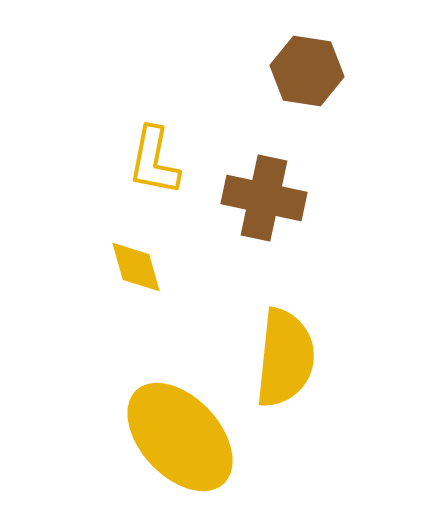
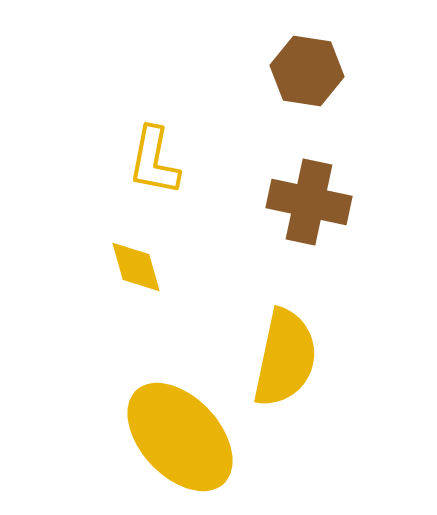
brown cross: moved 45 px right, 4 px down
yellow semicircle: rotated 6 degrees clockwise
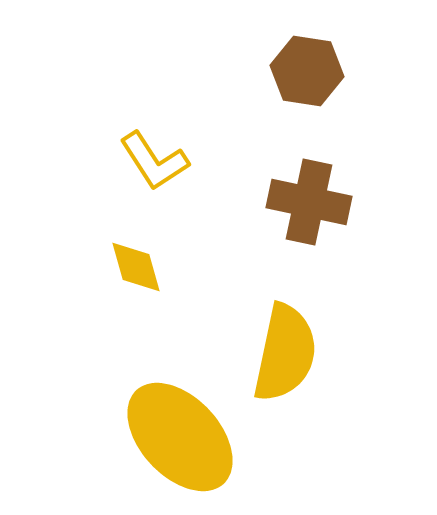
yellow L-shape: rotated 44 degrees counterclockwise
yellow semicircle: moved 5 px up
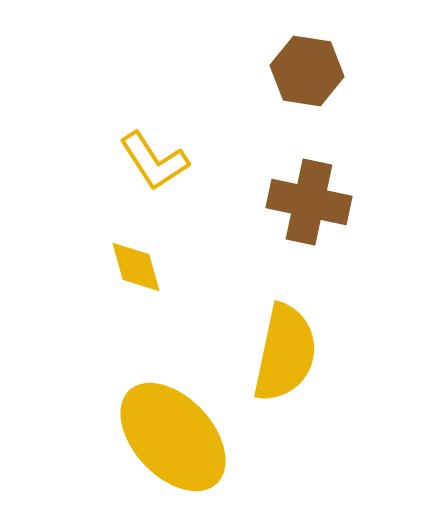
yellow ellipse: moved 7 px left
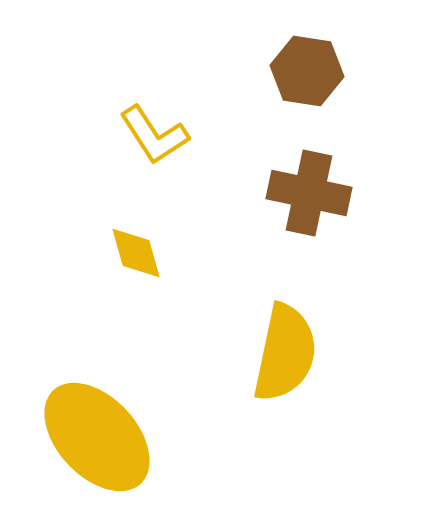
yellow L-shape: moved 26 px up
brown cross: moved 9 px up
yellow diamond: moved 14 px up
yellow ellipse: moved 76 px left
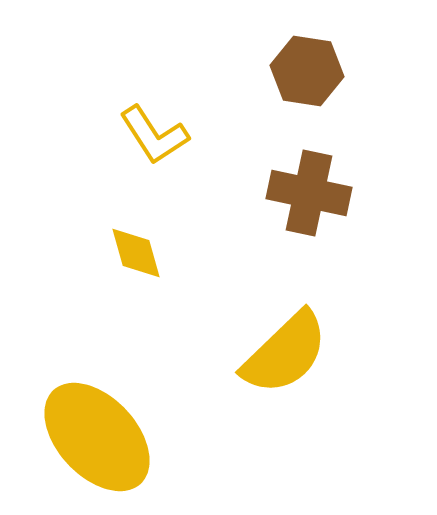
yellow semicircle: rotated 34 degrees clockwise
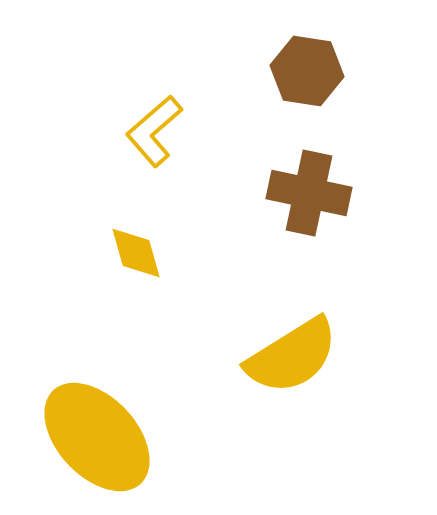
yellow L-shape: moved 4 px up; rotated 82 degrees clockwise
yellow semicircle: moved 7 px right, 3 px down; rotated 12 degrees clockwise
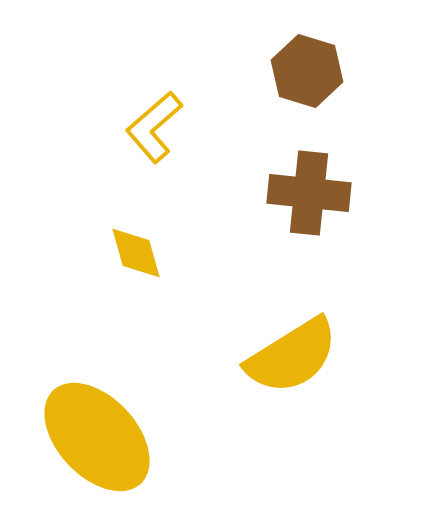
brown hexagon: rotated 8 degrees clockwise
yellow L-shape: moved 4 px up
brown cross: rotated 6 degrees counterclockwise
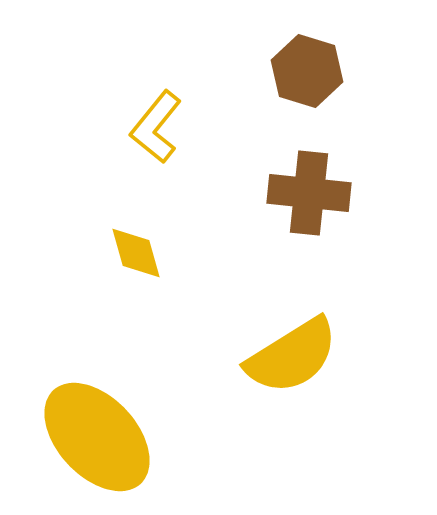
yellow L-shape: moved 2 px right; rotated 10 degrees counterclockwise
